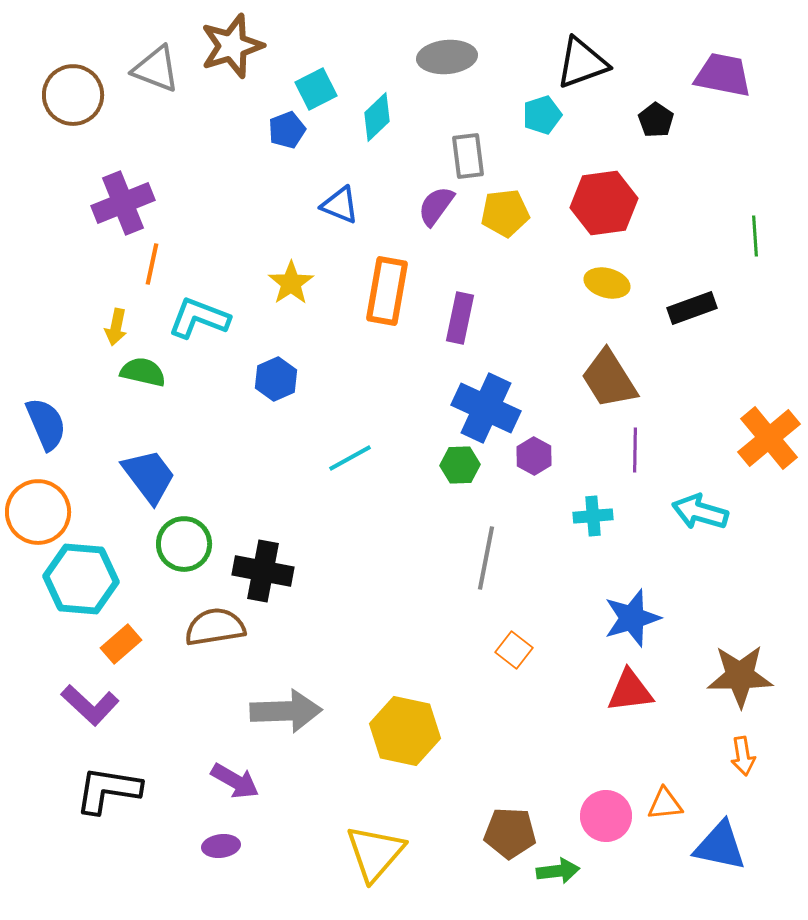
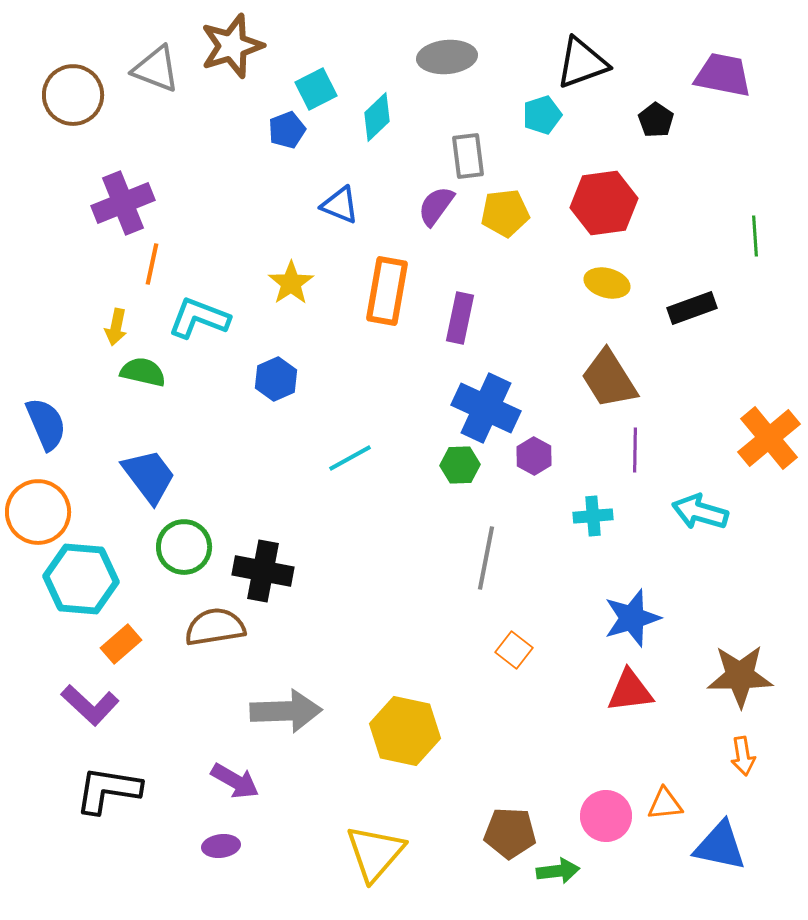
green circle at (184, 544): moved 3 px down
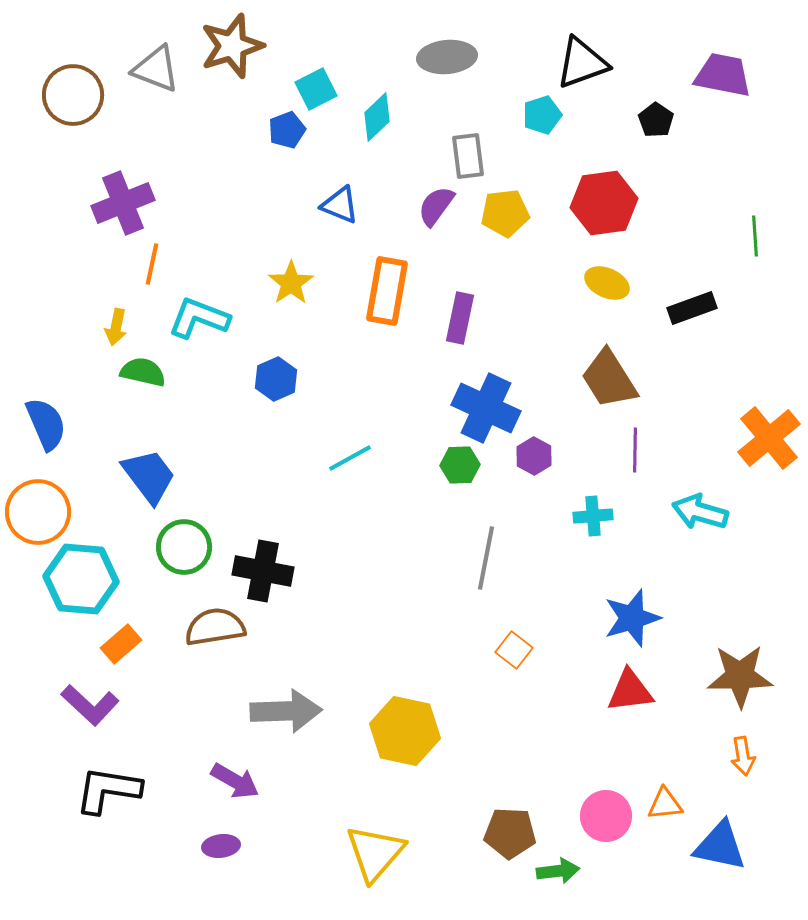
yellow ellipse at (607, 283): rotated 9 degrees clockwise
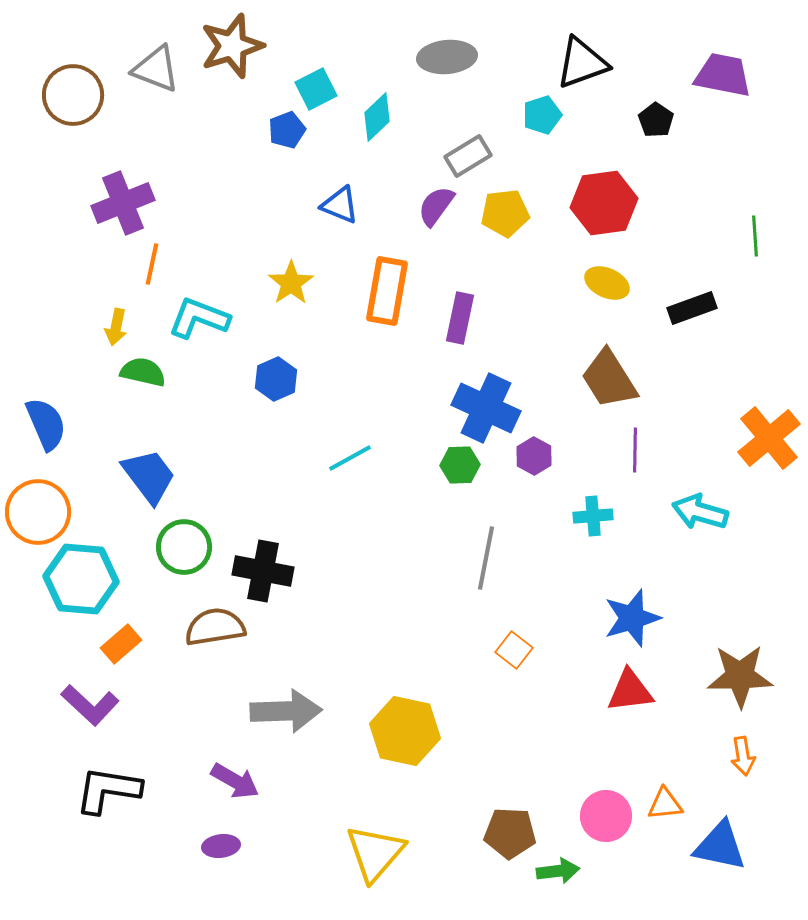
gray rectangle at (468, 156): rotated 66 degrees clockwise
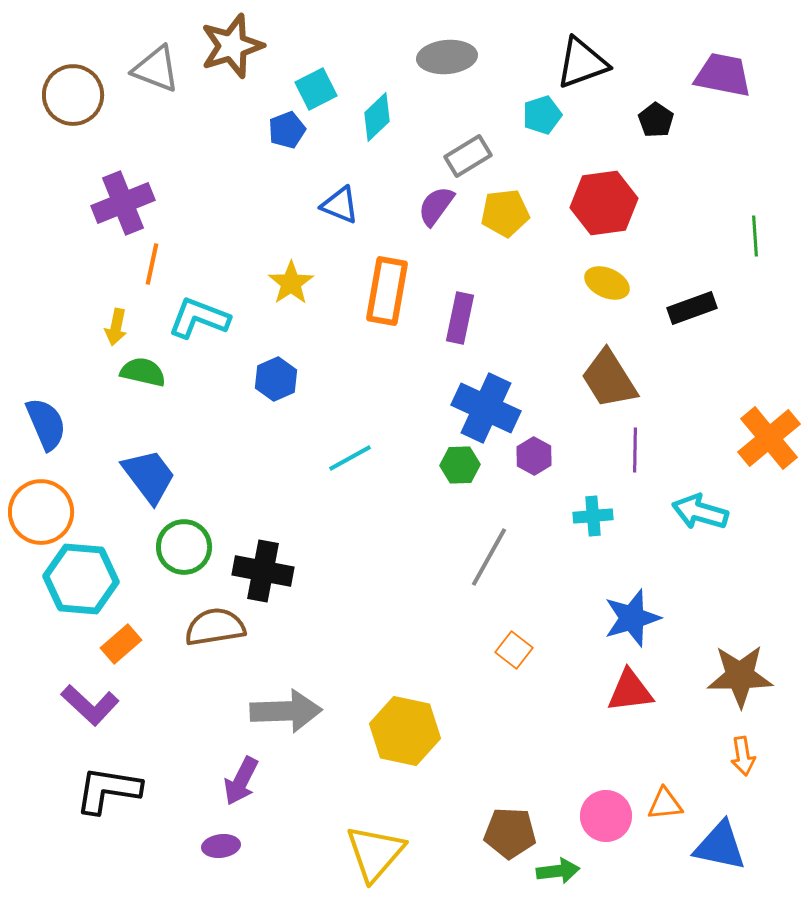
orange circle at (38, 512): moved 3 px right
gray line at (486, 558): moved 3 px right, 1 px up; rotated 18 degrees clockwise
purple arrow at (235, 781): moved 6 px right; rotated 87 degrees clockwise
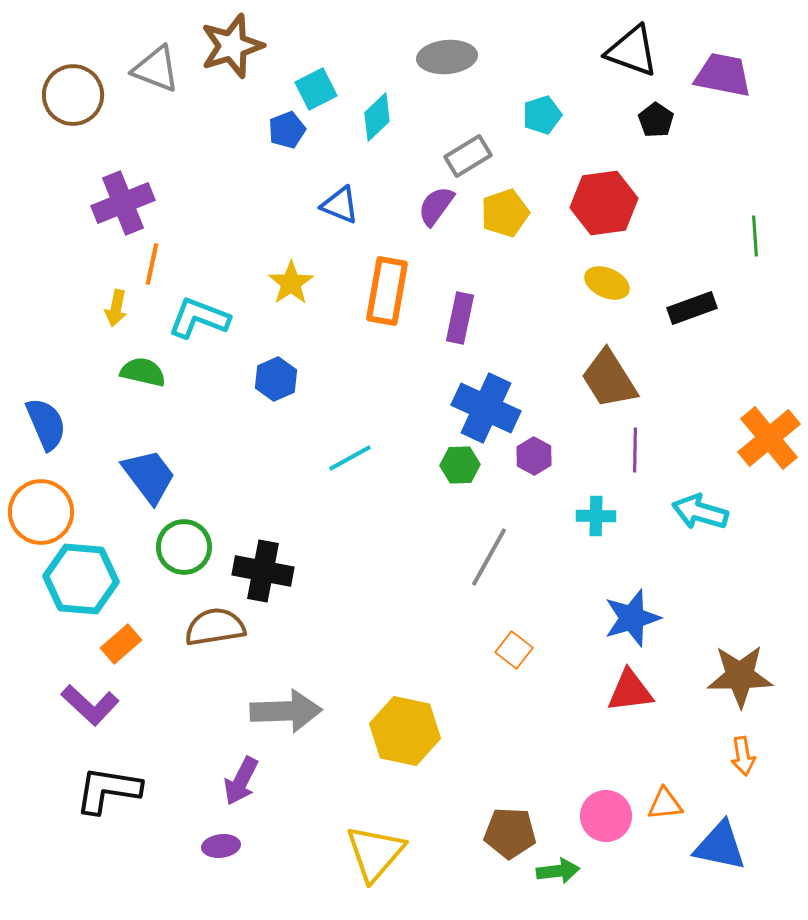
black triangle at (582, 63): moved 50 px right, 12 px up; rotated 40 degrees clockwise
yellow pentagon at (505, 213): rotated 12 degrees counterclockwise
yellow arrow at (116, 327): moved 19 px up
cyan cross at (593, 516): moved 3 px right; rotated 6 degrees clockwise
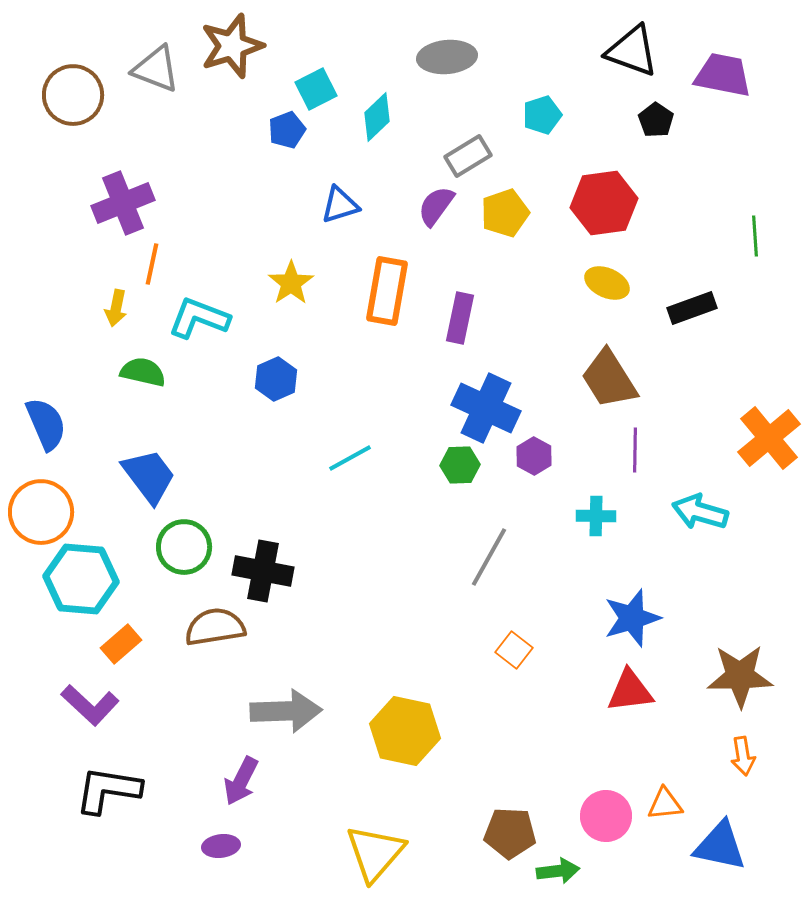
blue triangle at (340, 205): rotated 39 degrees counterclockwise
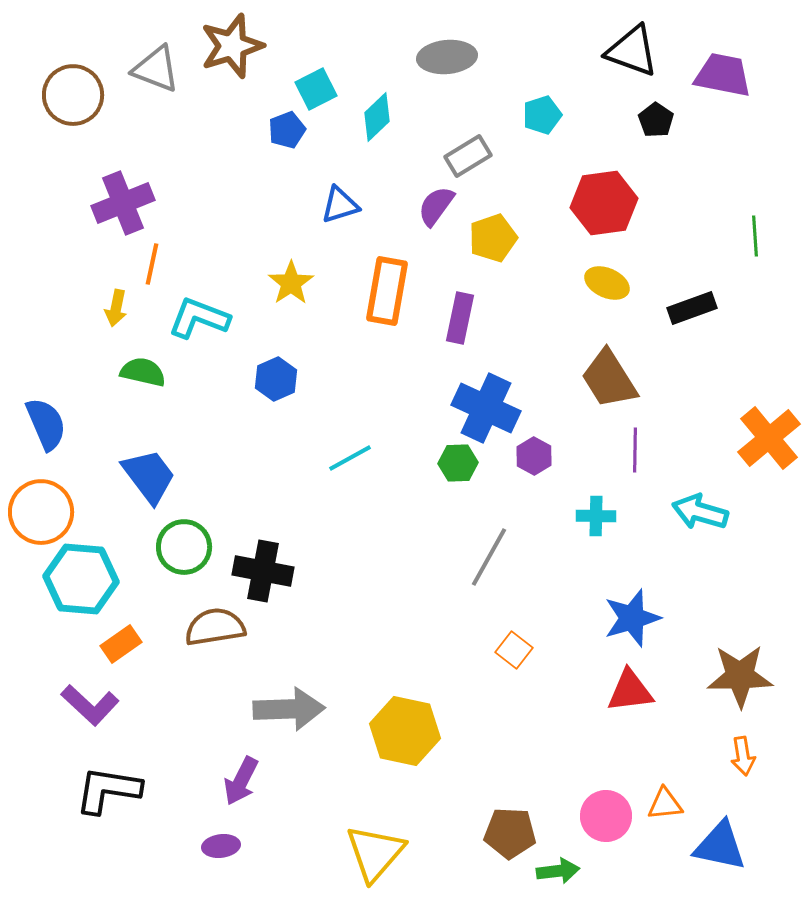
yellow pentagon at (505, 213): moved 12 px left, 25 px down
green hexagon at (460, 465): moved 2 px left, 2 px up
orange rectangle at (121, 644): rotated 6 degrees clockwise
gray arrow at (286, 711): moved 3 px right, 2 px up
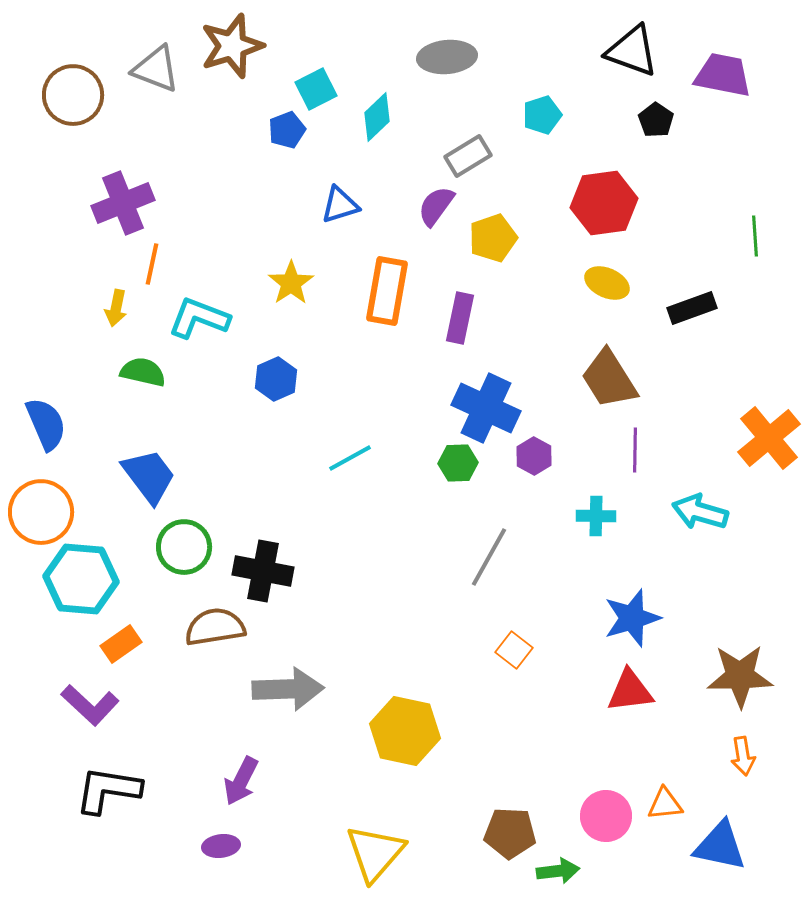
gray arrow at (289, 709): moved 1 px left, 20 px up
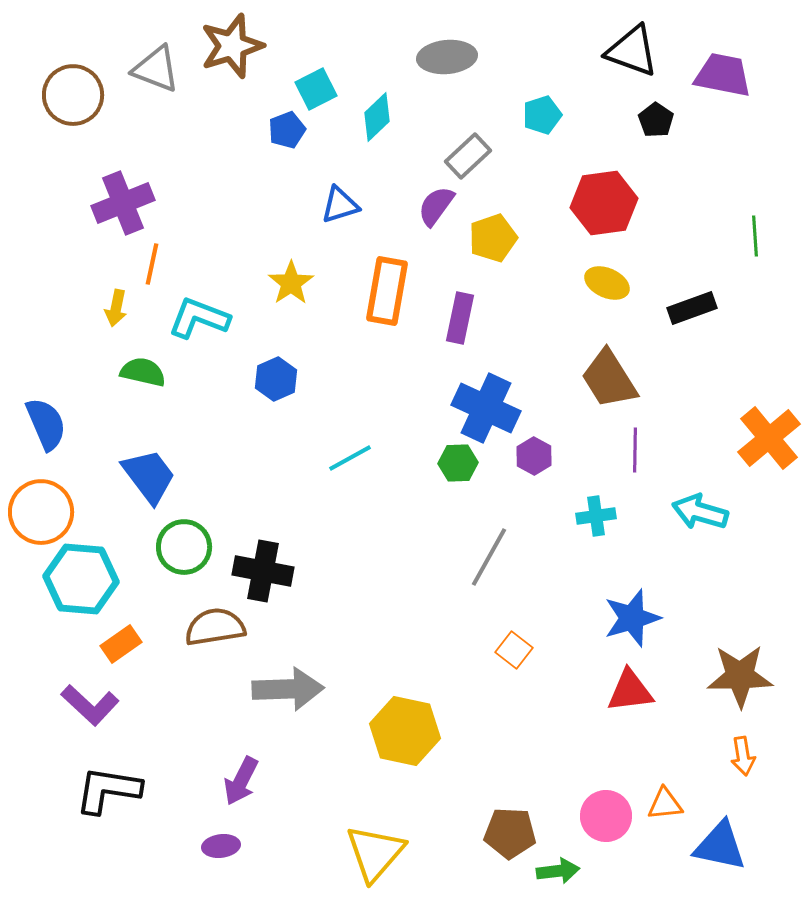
gray rectangle at (468, 156): rotated 12 degrees counterclockwise
cyan cross at (596, 516): rotated 9 degrees counterclockwise
